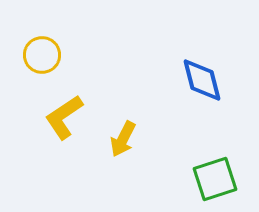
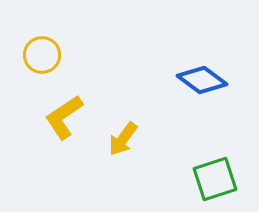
blue diamond: rotated 39 degrees counterclockwise
yellow arrow: rotated 9 degrees clockwise
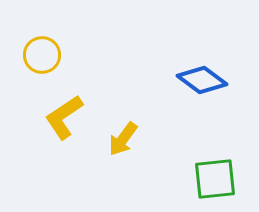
green square: rotated 12 degrees clockwise
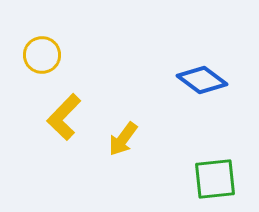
yellow L-shape: rotated 12 degrees counterclockwise
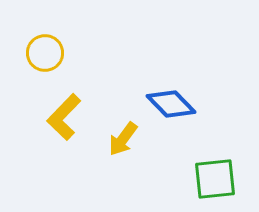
yellow circle: moved 3 px right, 2 px up
blue diamond: moved 31 px left, 24 px down; rotated 9 degrees clockwise
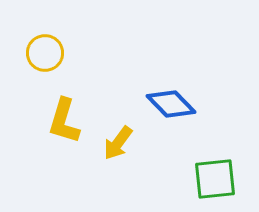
yellow L-shape: moved 4 px down; rotated 27 degrees counterclockwise
yellow arrow: moved 5 px left, 4 px down
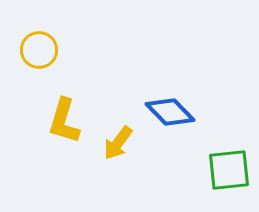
yellow circle: moved 6 px left, 3 px up
blue diamond: moved 1 px left, 8 px down
green square: moved 14 px right, 9 px up
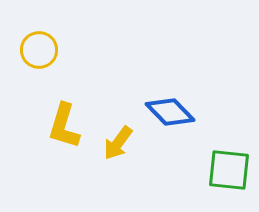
yellow L-shape: moved 5 px down
green square: rotated 12 degrees clockwise
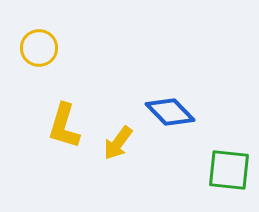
yellow circle: moved 2 px up
